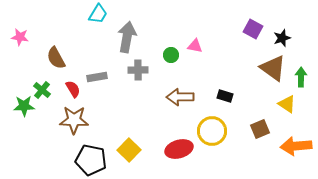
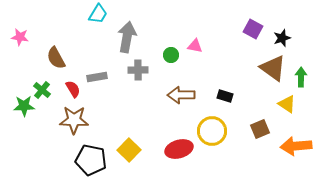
brown arrow: moved 1 px right, 2 px up
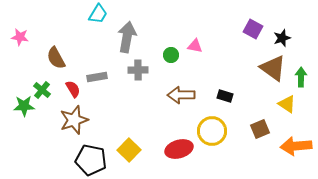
brown star: rotated 20 degrees counterclockwise
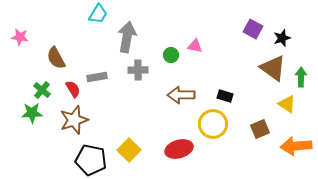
green star: moved 8 px right, 7 px down
yellow circle: moved 1 px right, 7 px up
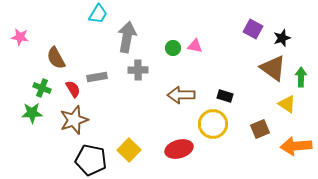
green circle: moved 2 px right, 7 px up
green cross: moved 2 px up; rotated 18 degrees counterclockwise
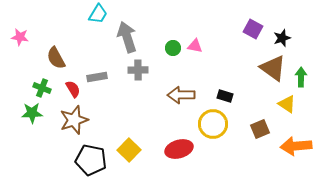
gray arrow: rotated 28 degrees counterclockwise
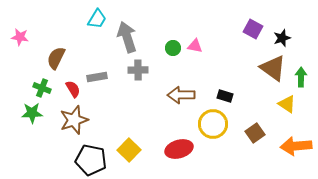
cyan trapezoid: moved 1 px left, 5 px down
brown semicircle: rotated 55 degrees clockwise
brown square: moved 5 px left, 4 px down; rotated 12 degrees counterclockwise
